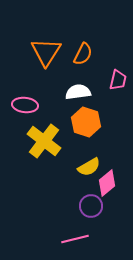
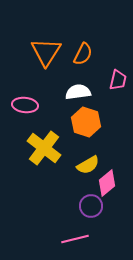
yellow cross: moved 7 px down
yellow semicircle: moved 1 px left, 2 px up
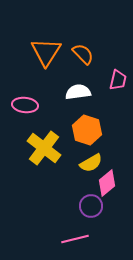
orange semicircle: rotated 70 degrees counterclockwise
orange hexagon: moved 1 px right, 8 px down
yellow semicircle: moved 3 px right, 2 px up
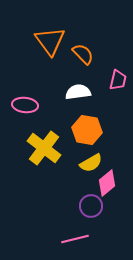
orange triangle: moved 4 px right, 11 px up; rotated 8 degrees counterclockwise
orange hexagon: rotated 8 degrees counterclockwise
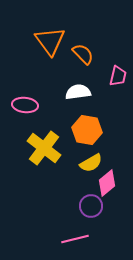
pink trapezoid: moved 4 px up
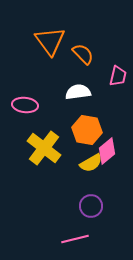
pink diamond: moved 32 px up
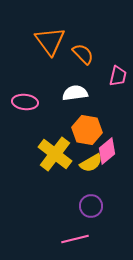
white semicircle: moved 3 px left, 1 px down
pink ellipse: moved 3 px up
yellow cross: moved 11 px right, 6 px down
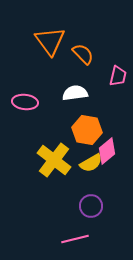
yellow cross: moved 1 px left, 6 px down
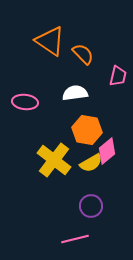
orange triangle: rotated 20 degrees counterclockwise
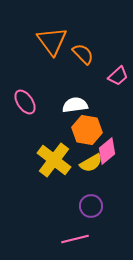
orange triangle: moved 2 px right; rotated 20 degrees clockwise
pink trapezoid: rotated 35 degrees clockwise
white semicircle: moved 12 px down
pink ellipse: rotated 50 degrees clockwise
